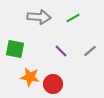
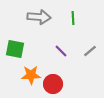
green line: rotated 64 degrees counterclockwise
orange star: moved 1 px right, 2 px up; rotated 12 degrees counterclockwise
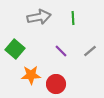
gray arrow: rotated 15 degrees counterclockwise
green square: rotated 30 degrees clockwise
red circle: moved 3 px right
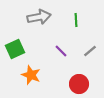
green line: moved 3 px right, 2 px down
green square: rotated 24 degrees clockwise
orange star: rotated 24 degrees clockwise
red circle: moved 23 px right
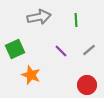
gray line: moved 1 px left, 1 px up
red circle: moved 8 px right, 1 px down
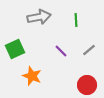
orange star: moved 1 px right, 1 px down
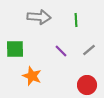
gray arrow: rotated 15 degrees clockwise
green square: rotated 24 degrees clockwise
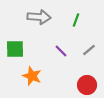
green line: rotated 24 degrees clockwise
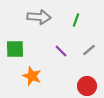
red circle: moved 1 px down
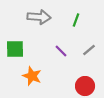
red circle: moved 2 px left
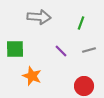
green line: moved 5 px right, 3 px down
gray line: rotated 24 degrees clockwise
red circle: moved 1 px left
